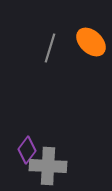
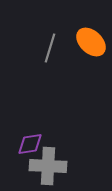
purple diamond: moved 3 px right, 6 px up; rotated 44 degrees clockwise
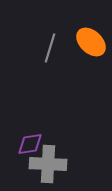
gray cross: moved 2 px up
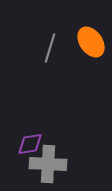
orange ellipse: rotated 12 degrees clockwise
